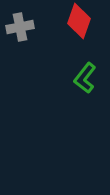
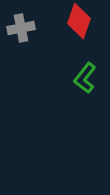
gray cross: moved 1 px right, 1 px down
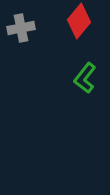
red diamond: rotated 20 degrees clockwise
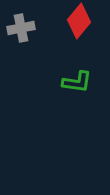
green L-shape: moved 8 px left, 4 px down; rotated 120 degrees counterclockwise
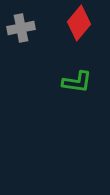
red diamond: moved 2 px down
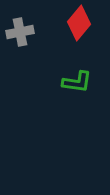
gray cross: moved 1 px left, 4 px down
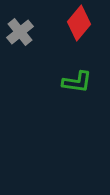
gray cross: rotated 28 degrees counterclockwise
